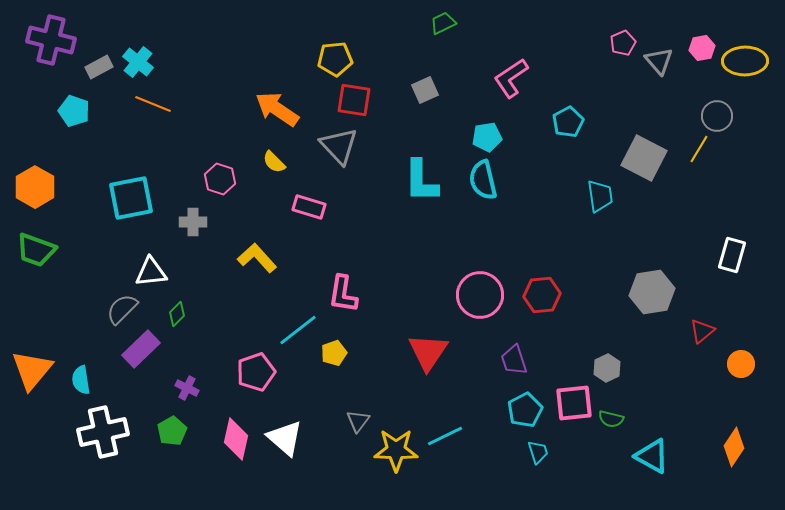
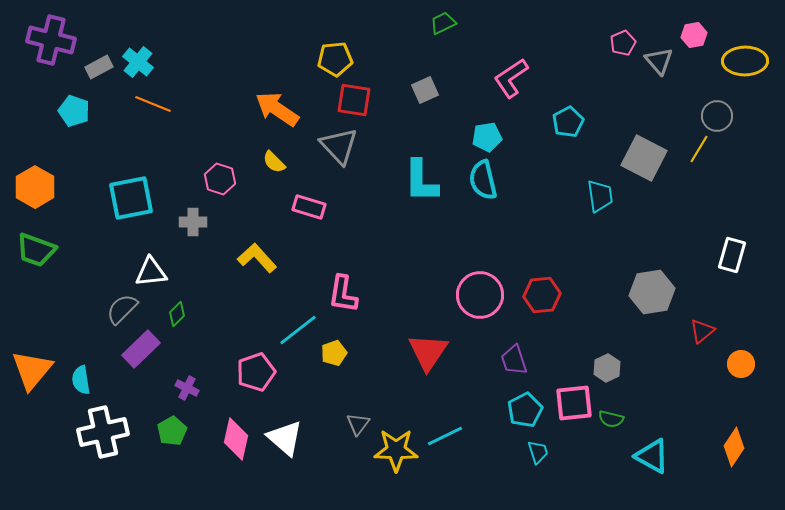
pink hexagon at (702, 48): moved 8 px left, 13 px up
gray triangle at (358, 421): moved 3 px down
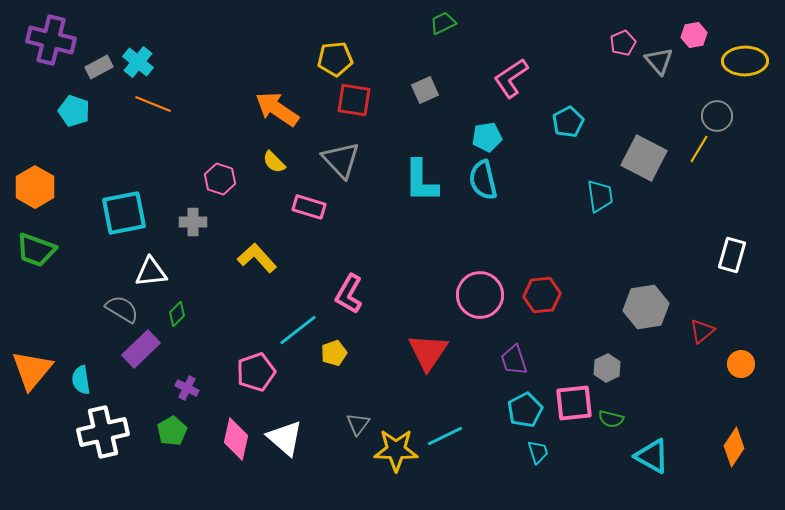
gray triangle at (339, 146): moved 2 px right, 14 px down
cyan square at (131, 198): moved 7 px left, 15 px down
gray hexagon at (652, 292): moved 6 px left, 15 px down
pink L-shape at (343, 294): moved 6 px right; rotated 21 degrees clockwise
gray semicircle at (122, 309): rotated 76 degrees clockwise
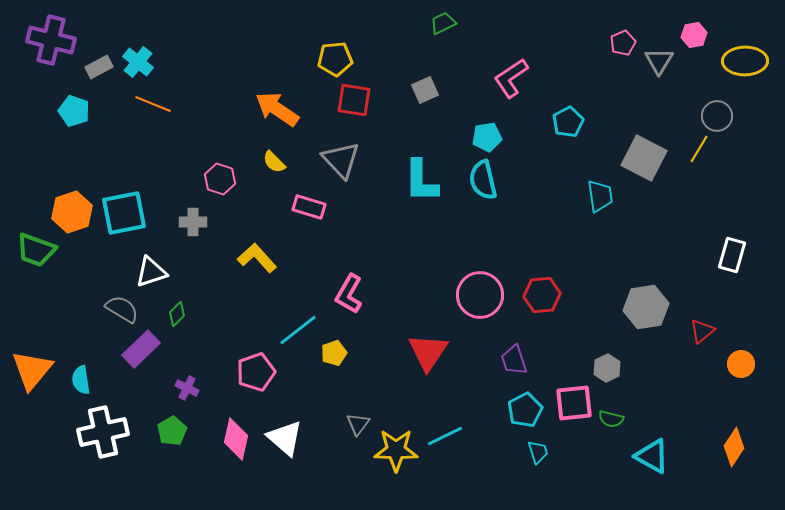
gray triangle at (659, 61): rotated 12 degrees clockwise
orange hexagon at (35, 187): moved 37 px right, 25 px down; rotated 12 degrees clockwise
white triangle at (151, 272): rotated 12 degrees counterclockwise
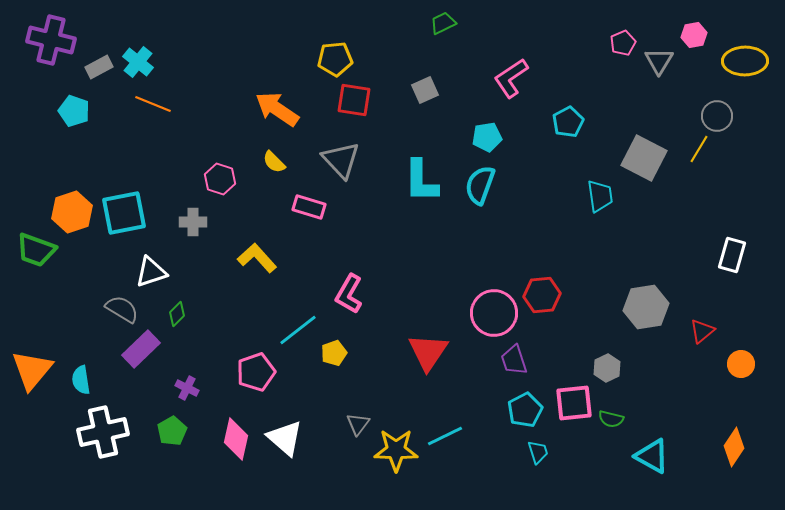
cyan semicircle at (483, 180): moved 3 px left, 5 px down; rotated 33 degrees clockwise
pink circle at (480, 295): moved 14 px right, 18 px down
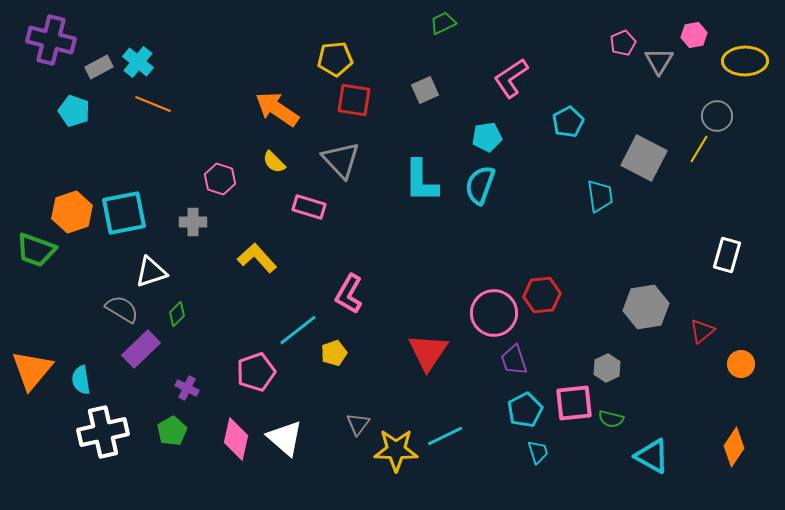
white rectangle at (732, 255): moved 5 px left
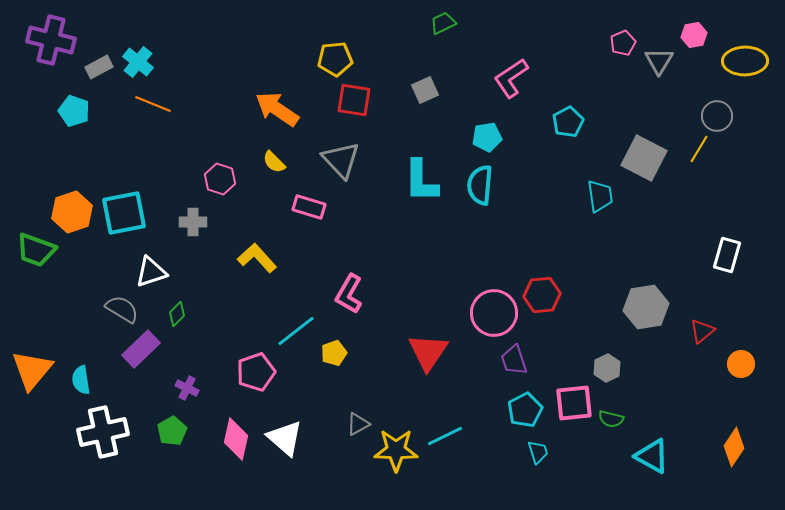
cyan semicircle at (480, 185): rotated 15 degrees counterclockwise
cyan line at (298, 330): moved 2 px left, 1 px down
gray triangle at (358, 424): rotated 25 degrees clockwise
